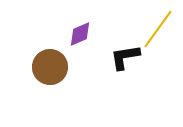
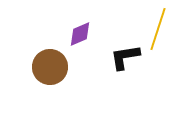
yellow line: rotated 18 degrees counterclockwise
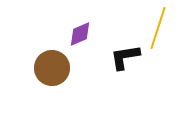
yellow line: moved 1 px up
brown circle: moved 2 px right, 1 px down
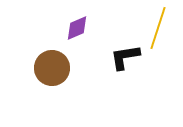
purple diamond: moved 3 px left, 6 px up
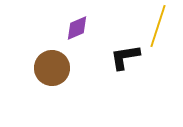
yellow line: moved 2 px up
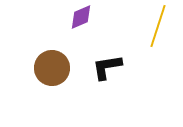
purple diamond: moved 4 px right, 11 px up
black L-shape: moved 18 px left, 10 px down
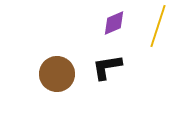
purple diamond: moved 33 px right, 6 px down
brown circle: moved 5 px right, 6 px down
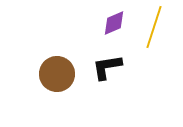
yellow line: moved 4 px left, 1 px down
